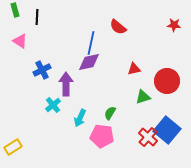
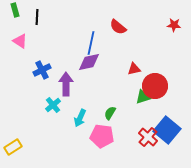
red circle: moved 12 px left, 5 px down
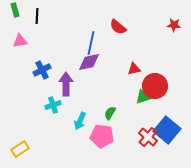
black line: moved 1 px up
pink triangle: rotated 42 degrees counterclockwise
cyan cross: rotated 21 degrees clockwise
cyan arrow: moved 3 px down
yellow rectangle: moved 7 px right, 2 px down
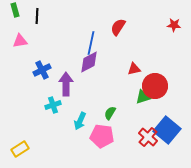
red semicircle: rotated 84 degrees clockwise
purple diamond: rotated 15 degrees counterclockwise
